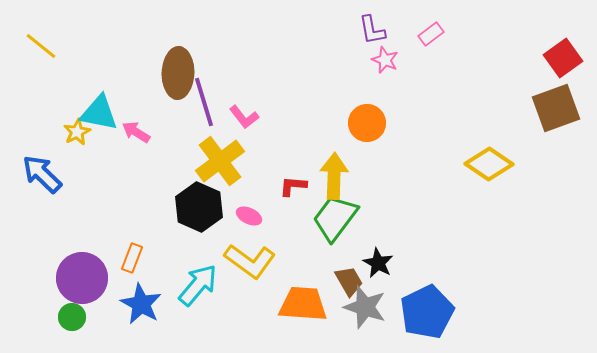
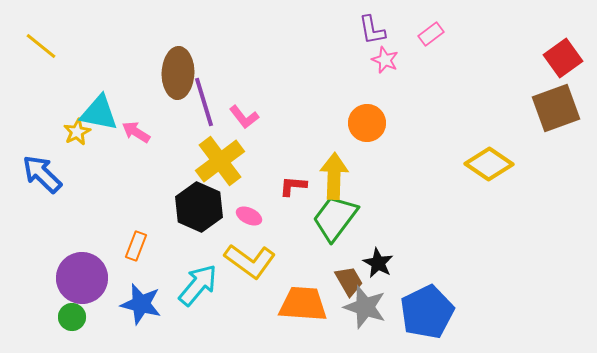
orange rectangle: moved 4 px right, 12 px up
blue star: rotated 15 degrees counterclockwise
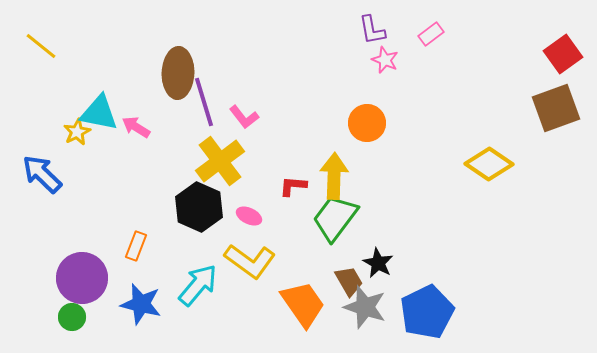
red square: moved 4 px up
pink arrow: moved 5 px up
orange trapezoid: rotated 51 degrees clockwise
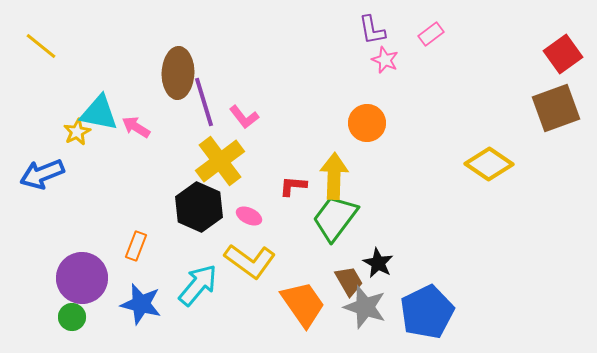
blue arrow: rotated 66 degrees counterclockwise
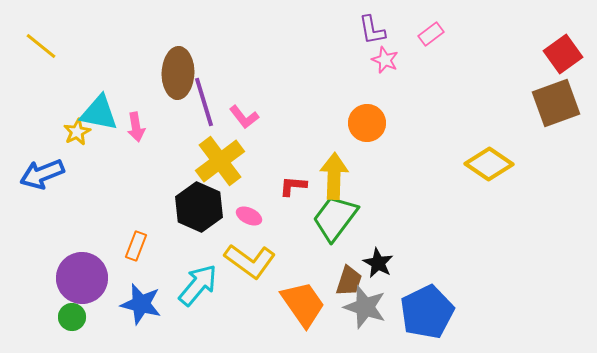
brown square: moved 5 px up
pink arrow: rotated 132 degrees counterclockwise
brown trapezoid: rotated 48 degrees clockwise
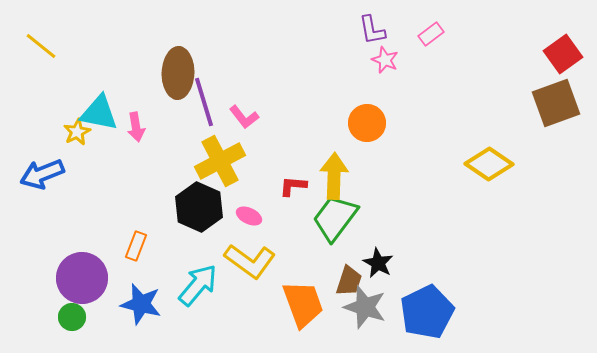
yellow cross: rotated 9 degrees clockwise
orange trapezoid: rotated 15 degrees clockwise
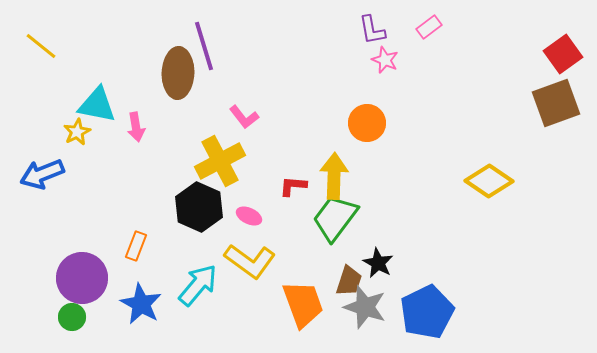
pink rectangle: moved 2 px left, 7 px up
purple line: moved 56 px up
cyan triangle: moved 2 px left, 8 px up
yellow diamond: moved 17 px down
blue star: rotated 15 degrees clockwise
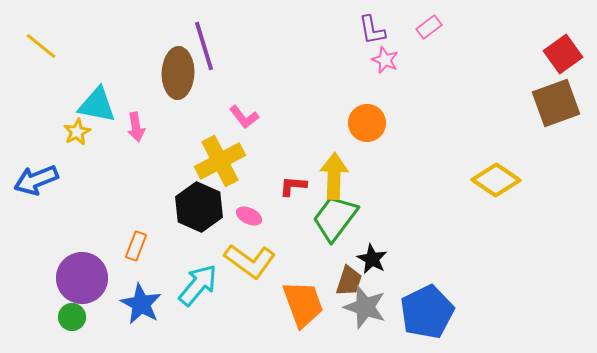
blue arrow: moved 6 px left, 6 px down
yellow diamond: moved 7 px right, 1 px up
black star: moved 6 px left, 4 px up
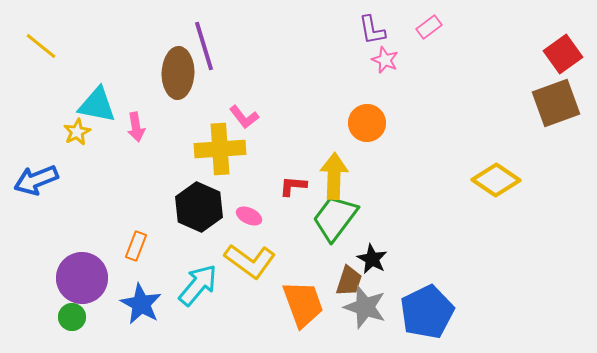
yellow cross: moved 12 px up; rotated 24 degrees clockwise
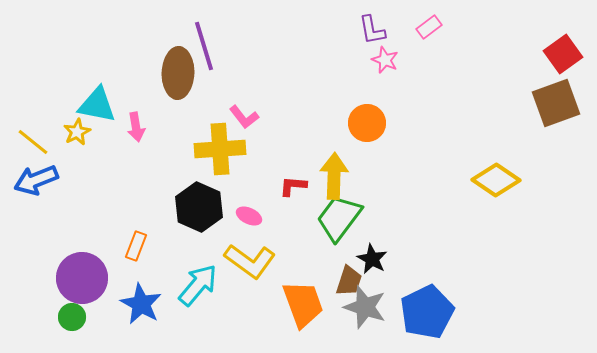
yellow line: moved 8 px left, 96 px down
green trapezoid: moved 4 px right
